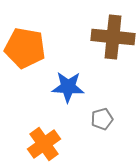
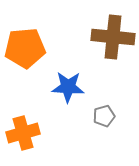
orange pentagon: rotated 15 degrees counterclockwise
gray pentagon: moved 2 px right, 3 px up
orange cross: moved 21 px left, 11 px up; rotated 20 degrees clockwise
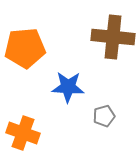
orange cross: rotated 36 degrees clockwise
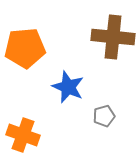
blue star: rotated 20 degrees clockwise
orange cross: moved 2 px down
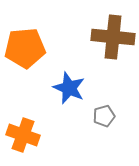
blue star: moved 1 px right, 1 px down
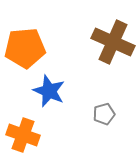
brown cross: moved 5 px down; rotated 18 degrees clockwise
blue star: moved 20 px left, 3 px down
gray pentagon: moved 2 px up
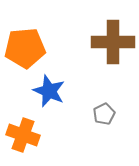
brown cross: rotated 24 degrees counterclockwise
gray pentagon: rotated 10 degrees counterclockwise
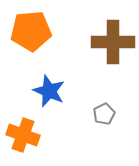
orange pentagon: moved 6 px right, 17 px up
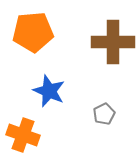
orange pentagon: moved 2 px right, 1 px down
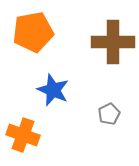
orange pentagon: rotated 6 degrees counterclockwise
blue star: moved 4 px right, 1 px up
gray pentagon: moved 5 px right
